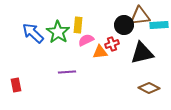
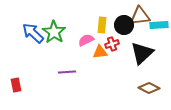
yellow rectangle: moved 24 px right
green star: moved 4 px left
black triangle: rotated 30 degrees counterclockwise
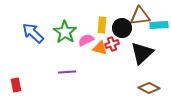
black circle: moved 2 px left, 3 px down
green star: moved 11 px right
orange triangle: moved 4 px up; rotated 21 degrees clockwise
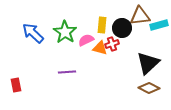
cyan rectangle: rotated 12 degrees counterclockwise
black triangle: moved 6 px right, 10 px down
